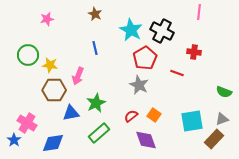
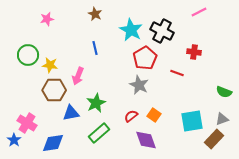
pink line: rotated 56 degrees clockwise
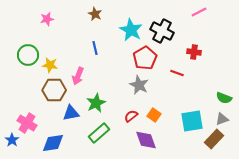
green semicircle: moved 6 px down
blue star: moved 2 px left
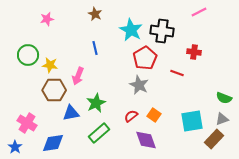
black cross: rotated 20 degrees counterclockwise
blue star: moved 3 px right, 7 px down
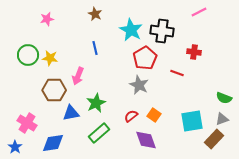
yellow star: moved 7 px up
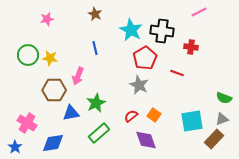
red cross: moved 3 px left, 5 px up
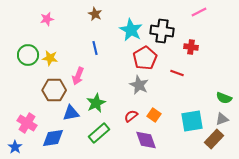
blue diamond: moved 5 px up
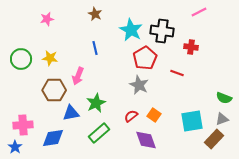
green circle: moved 7 px left, 4 px down
pink cross: moved 4 px left, 2 px down; rotated 36 degrees counterclockwise
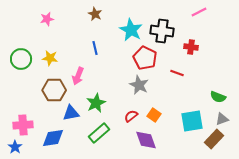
red pentagon: rotated 15 degrees counterclockwise
green semicircle: moved 6 px left, 1 px up
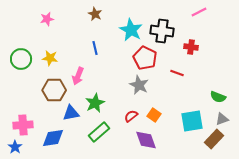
green star: moved 1 px left
green rectangle: moved 1 px up
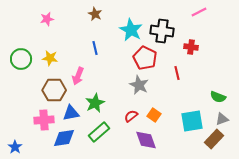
red line: rotated 56 degrees clockwise
pink cross: moved 21 px right, 5 px up
blue diamond: moved 11 px right
